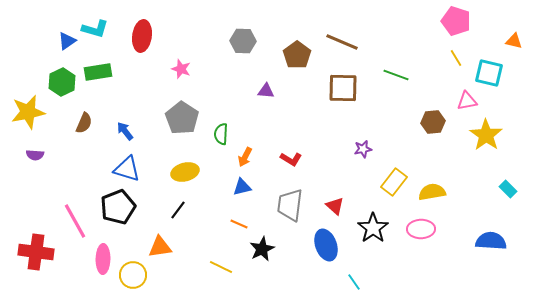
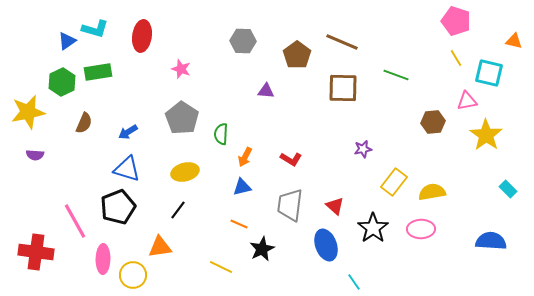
blue arrow at (125, 131): moved 3 px right, 1 px down; rotated 84 degrees counterclockwise
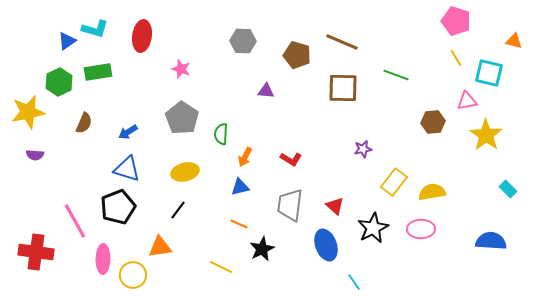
brown pentagon at (297, 55): rotated 20 degrees counterclockwise
green hexagon at (62, 82): moved 3 px left
blue triangle at (242, 187): moved 2 px left
black star at (373, 228): rotated 8 degrees clockwise
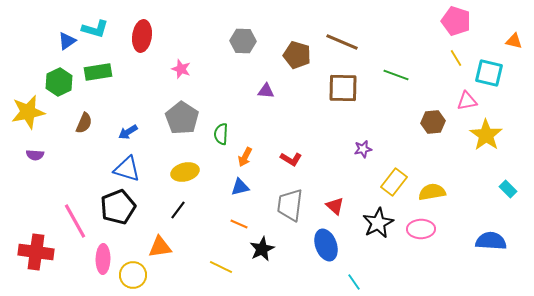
black star at (373, 228): moved 5 px right, 5 px up
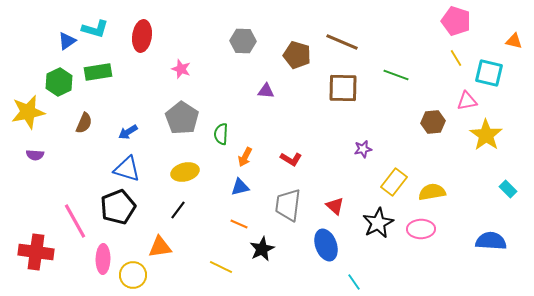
gray trapezoid at (290, 205): moved 2 px left
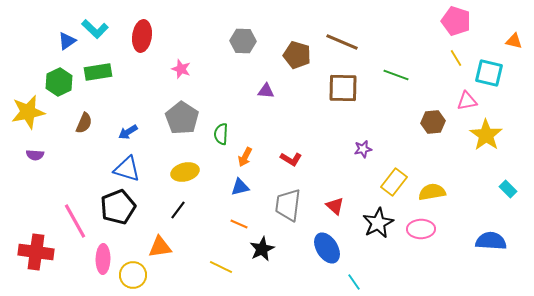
cyan L-shape at (95, 29): rotated 28 degrees clockwise
blue ellipse at (326, 245): moved 1 px right, 3 px down; rotated 12 degrees counterclockwise
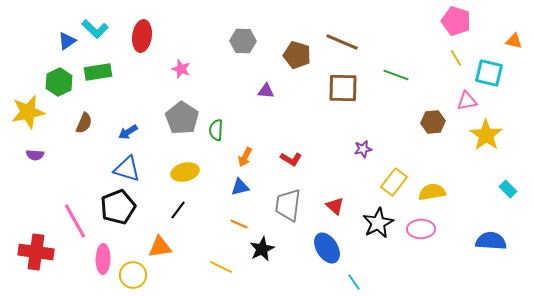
green semicircle at (221, 134): moved 5 px left, 4 px up
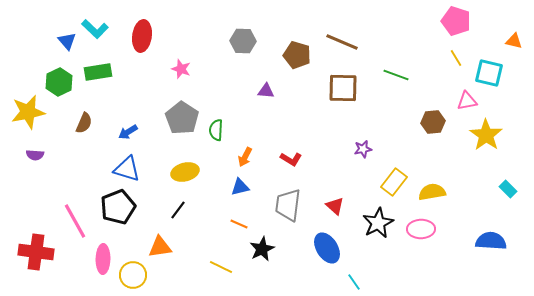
blue triangle at (67, 41): rotated 36 degrees counterclockwise
